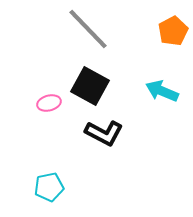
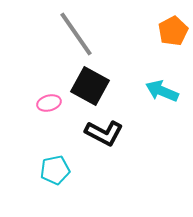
gray line: moved 12 px left, 5 px down; rotated 9 degrees clockwise
cyan pentagon: moved 6 px right, 17 px up
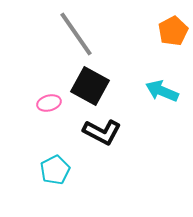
black L-shape: moved 2 px left, 1 px up
cyan pentagon: rotated 16 degrees counterclockwise
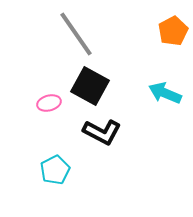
cyan arrow: moved 3 px right, 2 px down
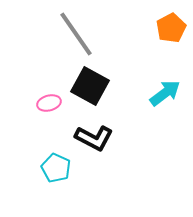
orange pentagon: moved 2 px left, 3 px up
cyan arrow: rotated 120 degrees clockwise
black L-shape: moved 8 px left, 6 px down
cyan pentagon: moved 1 px right, 2 px up; rotated 20 degrees counterclockwise
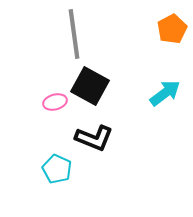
orange pentagon: moved 1 px right, 1 px down
gray line: moved 2 px left; rotated 27 degrees clockwise
pink ellipse: moved 6 px right, 1 px up
black L-shape: rotated 6 degrees counterclockwise
cyan pentagon: moved 1 px right, 1 px down
